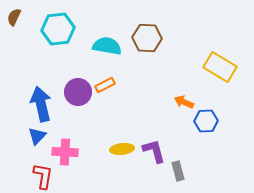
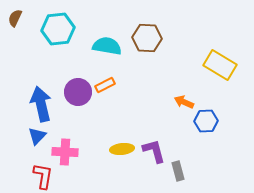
brown semicircle: moved 1 px right, 1 px down
yellow rectangle: moved 2 px up
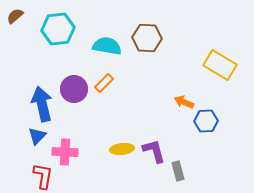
brown semicircle: moved 2 px up; rotated 24 degrees clockwise
orange rectangle: moved 1 px left, 2 px up; rotated 18 degrees counterclockwise
purple circle: moved 4 px left, 3 px up
blue arrow: moved 1 px right
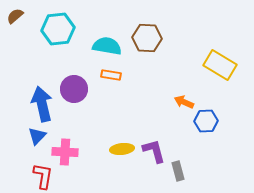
orange rectangle: moved 7 px right, 8 px up; rotated 54 degrees clockwise
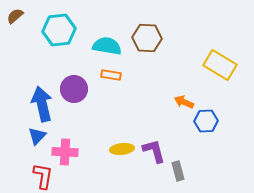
cyan hexagon: moved 1 px right, 1 px down
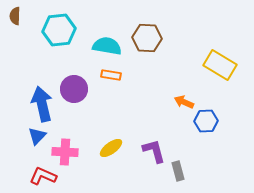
brown semicircle: rotated 48 degrees counterclockwise
yellow ellipse: moved 11 px left, 1 px up; rotated 30 degrees counterclockwise
red L-shape: rotated 76 degrees counterclockwise
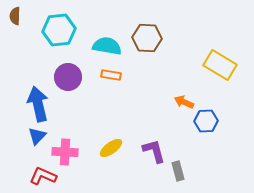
purple circle: moved 6 px left, 12 px up
blue arrow: moved 4 px left
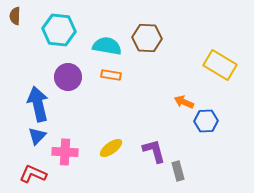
cyan hexagon: rotated 12 degrees clockwise
red L-shape: moved 10 px left, 2 px up
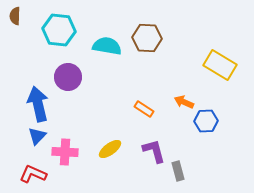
orange rectangle: moved 33 px right, 34 px down; rotated 24 degrees clockwise
yellow ellipse: moved 1 px left, 1 px down
